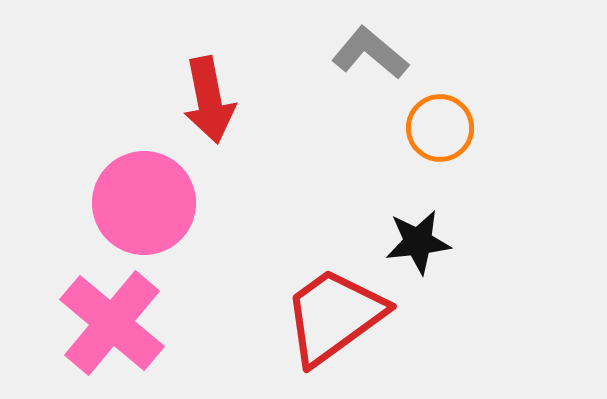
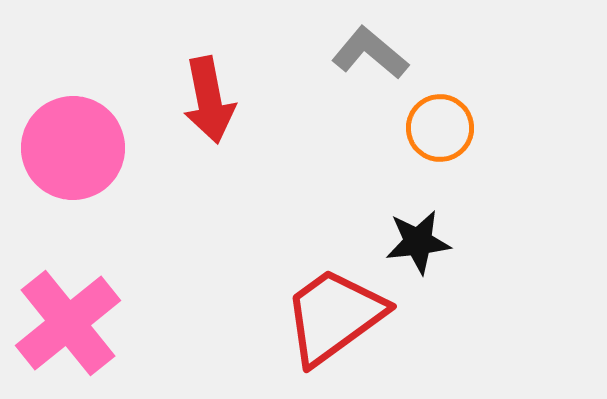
pink circle: moved 71 px left, 55 px up
pink cross: moved 44 px left; rotated 11 degrees clockwise
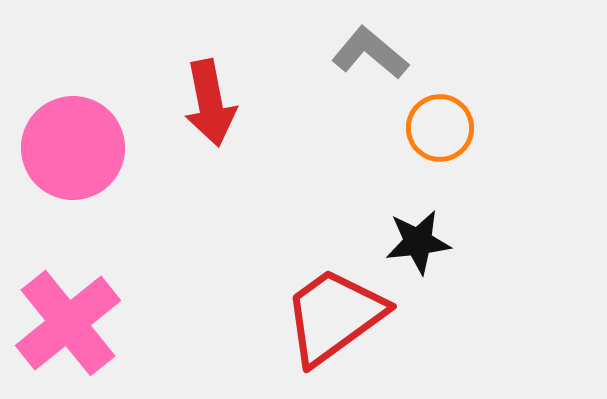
red arrow: moved 1 px right, 3 px down
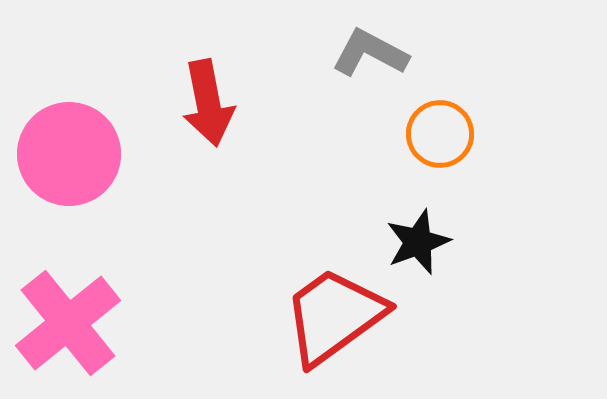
gray L-shape: rotated 12 degrees counterclockwise
red arrow: moved 2 px left
orange circle: moved 6 px down
pink circle: moved 4 px left, 6 px down
black star: rotated 14 degrees counterclockwise
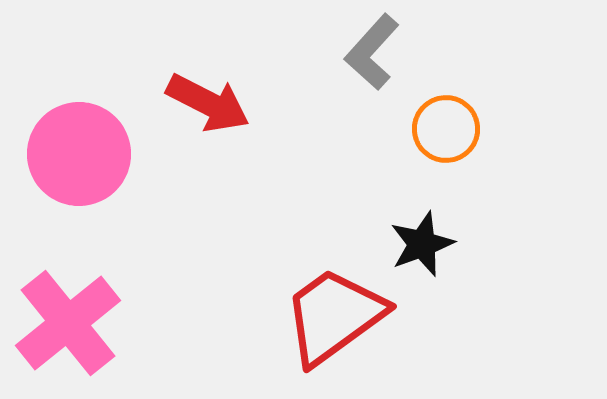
gray L-shape: moved 2 px right, 1 px up; rotated 76 degrees counterclockwise
red arrow: rotated 52 degrees counterclockwise
orange circle: moved 6 px right, 5 px up
pink circle: moved 10 px right
black star: moved 4 px right, 2 px down
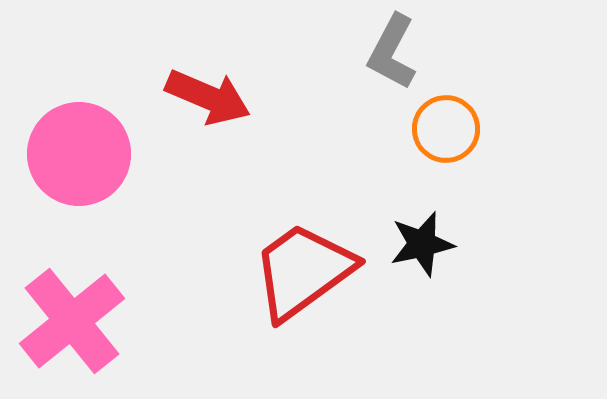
gray L-shape: moved 20 px right; rotated 14 degrees counterclockwise
red arrow: moved 6 px up; rotated 4 degrees counterclockwise
black star: rotated 8 degrees clockwise
red trapezoid: moved 31 px left, 45 px up
pink cross: moved 4 px right, 2 px up
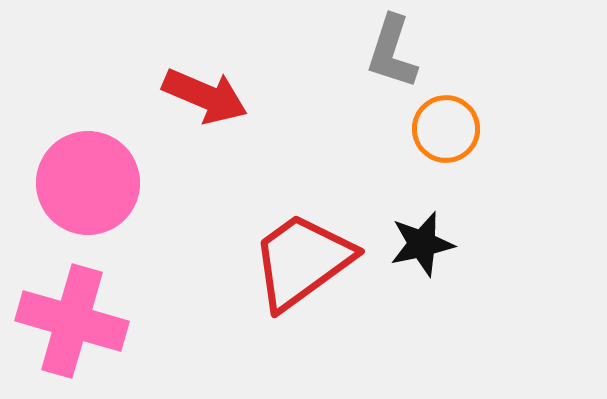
gray L-shape: rotated 10 degrees counterclockwise
red arrow: moved 3 px left, 1 px up
pink circle: moved 9 px right, 29 px down
red trapezoid: moved 1 px left, 10 px up
pink cross: rotated 35 degrees counterclockwise
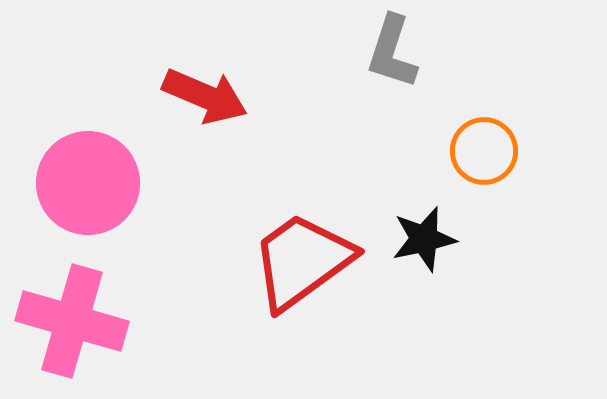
orange circle: moved 38 px right, 22 px down
black star: moved 2 px right, 5 px up
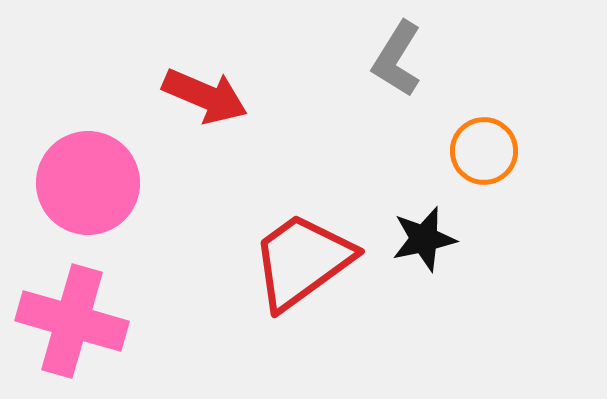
gray L-shape: moved 5 px right, 7 px down; rotated 14 degrees clockwise
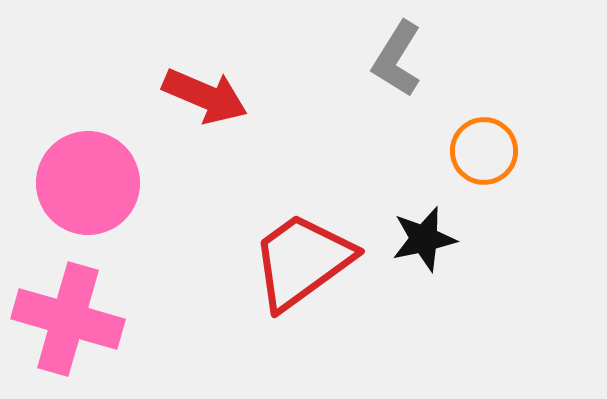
pink cross: moved 4 px left, 2 px up
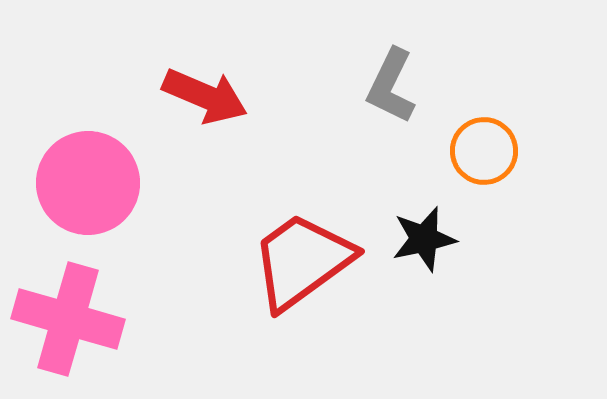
gray L-shape: moved 6 px left, 27 px down; rotated 6 degrees counterclockwise
